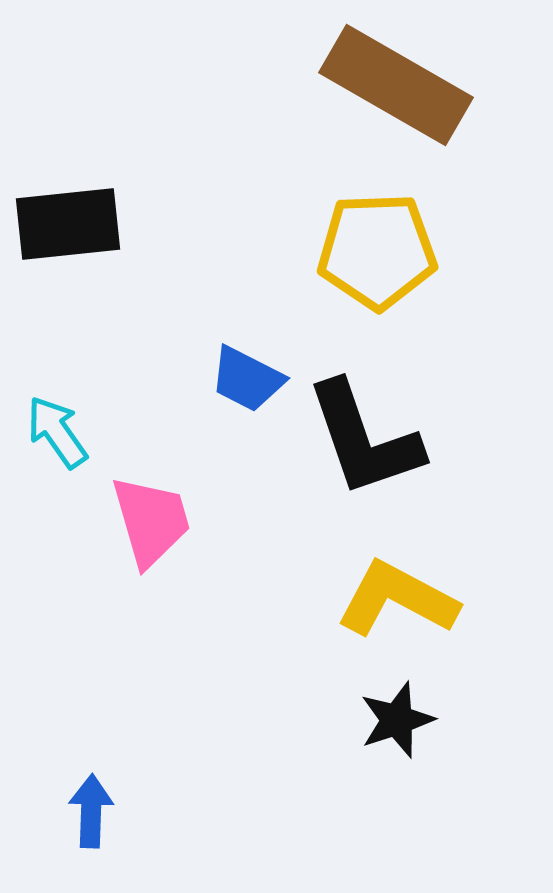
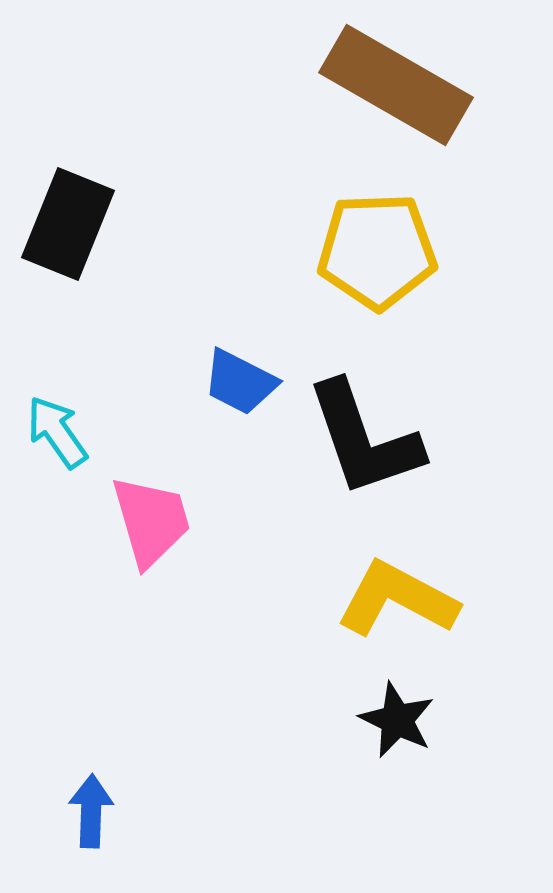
black rectangle: rotated 62 degrees counterclockwise
blue trapezoid: moved 7 px left, 3 px down
black star: rotated 28 degrees counterclockwise
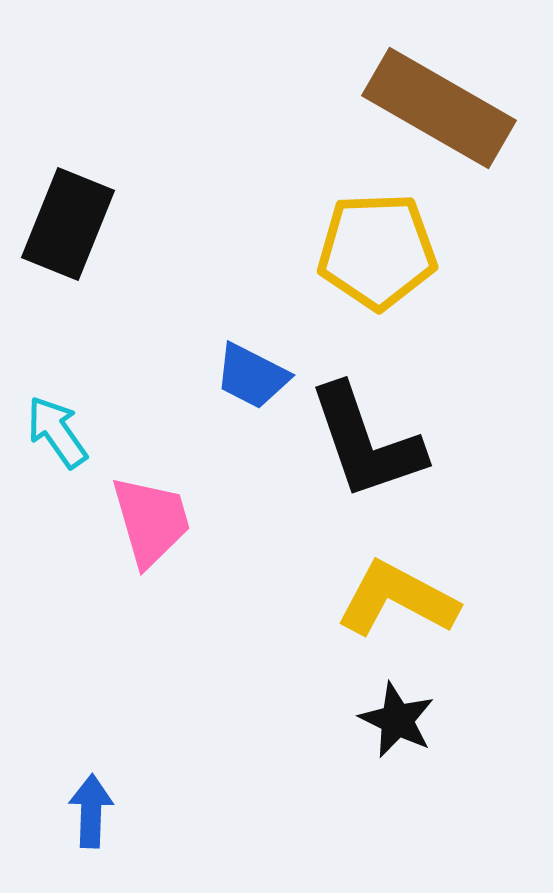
brown rectangle: moved 43 px right, 23 px down
blue trapezoid: moved 12 px right, 6 px up
black L-shape: moved 2 px right, 3 px down
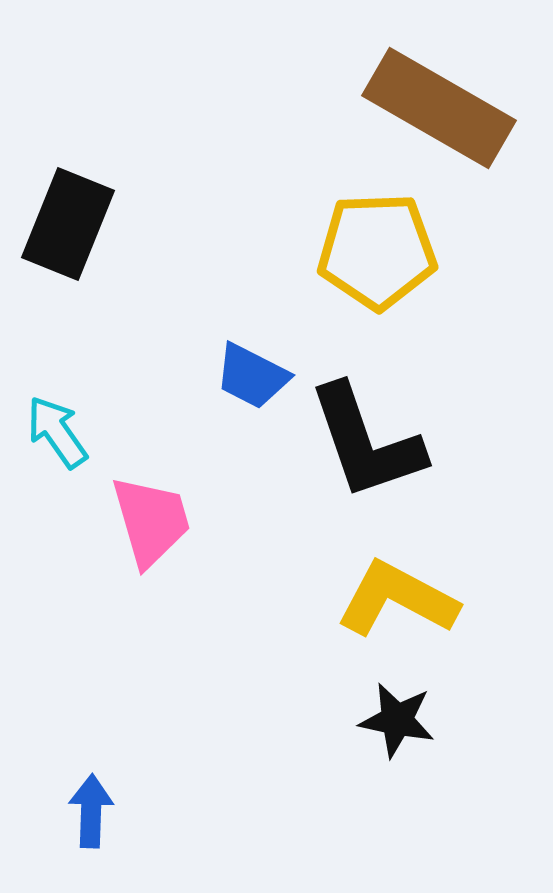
black star: rotated 14 degrees counterclockwise
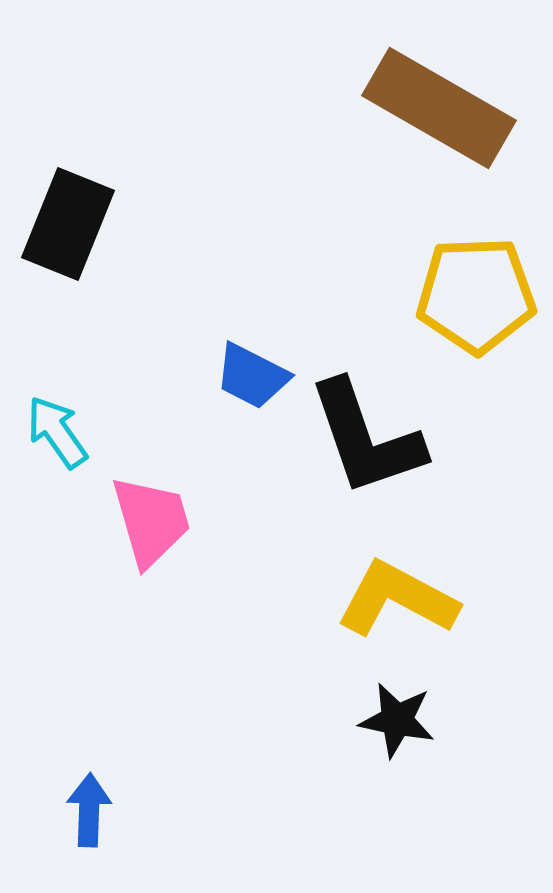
yellow pentagon: moved 99 px right, 44 px down
black L-shape: moved 4 px up
blue arrow: moved 2 px left, 1 px up
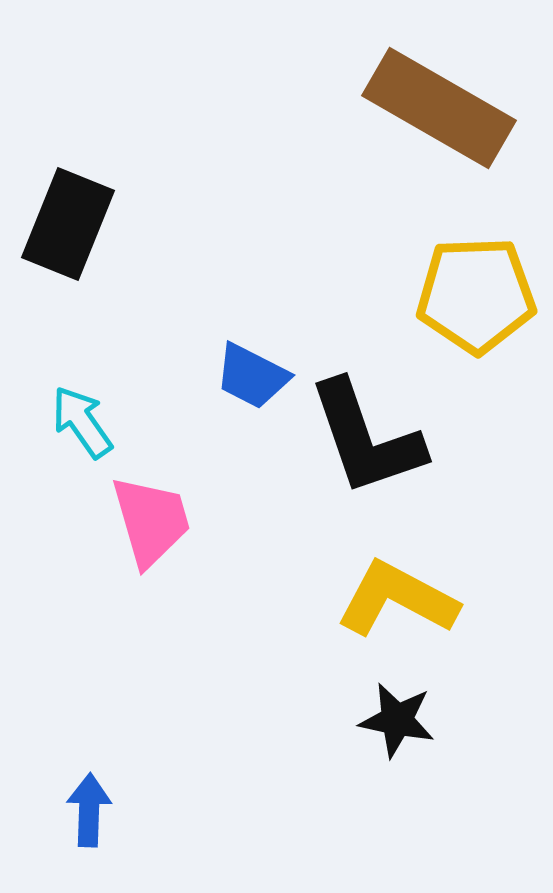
cyan arrow: moved 25 px right, 10 px up
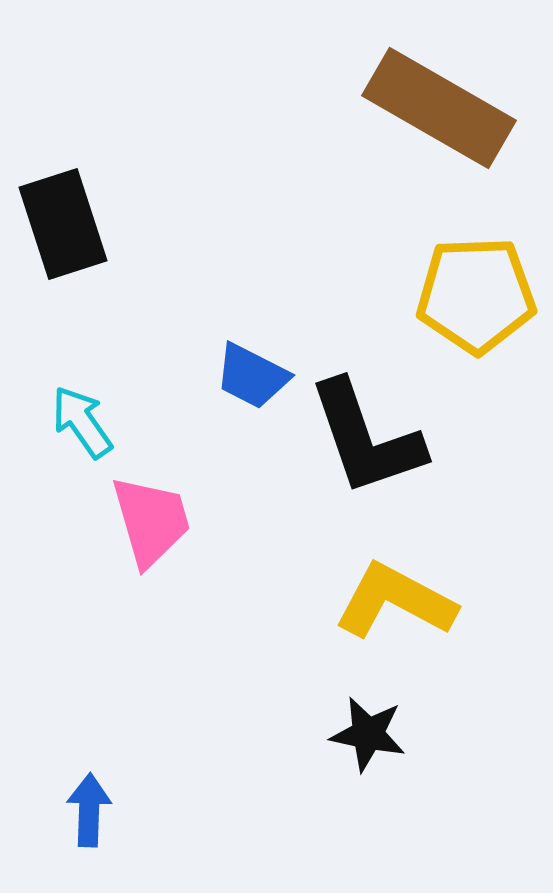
black rectangle: moved 5 px left; rotated 40 degrees counterclockwise
yellow L-shape: moved 2 px left, 2 px down
black star: moved 29 px left, 14 px down
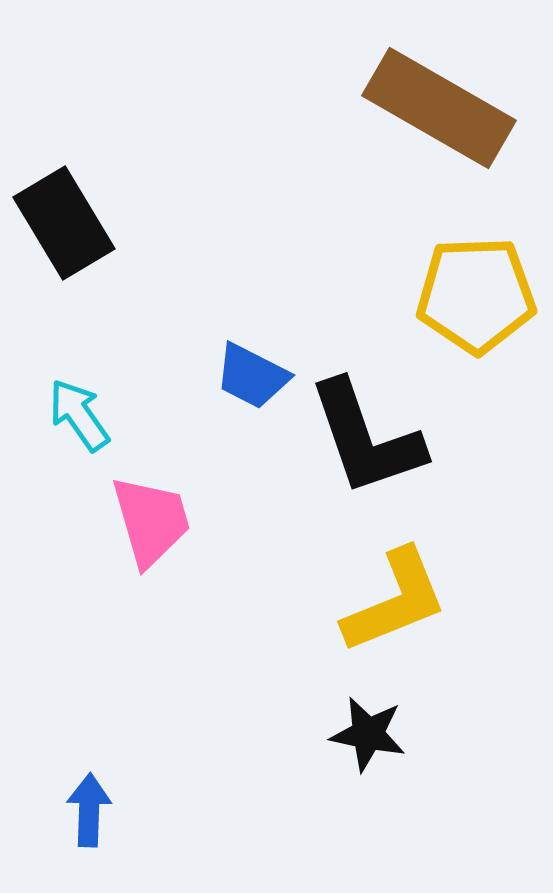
black rectangle: moved 1 px right, 1 px up; rotated 13 degrees counterclockwise
cyan arrow: moved 3 px left, 7 px up
yellow L-shape: rotated 130 degrees clockwise
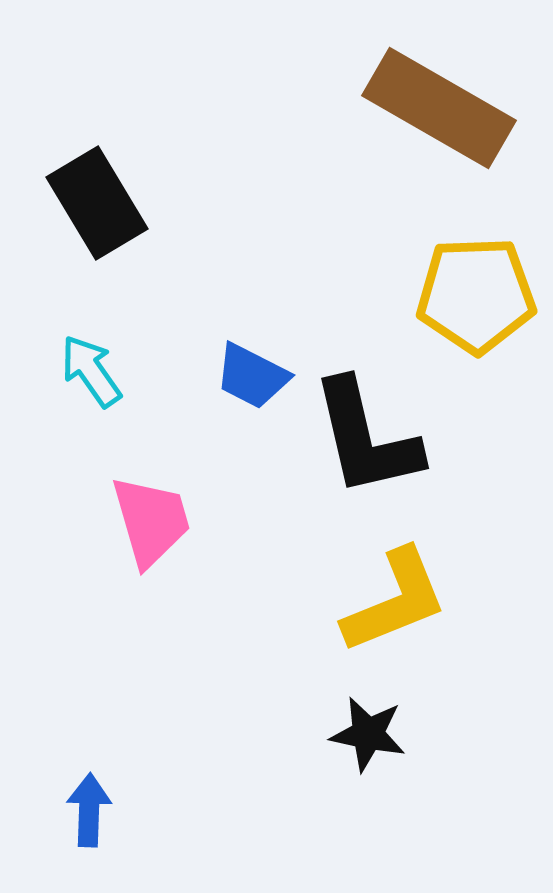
black rectangle: moved 33 px right, 20 px up
cyan arrow: moved 12 px right, 44 px up
black L-shape: rotated 6 degrees clockwise
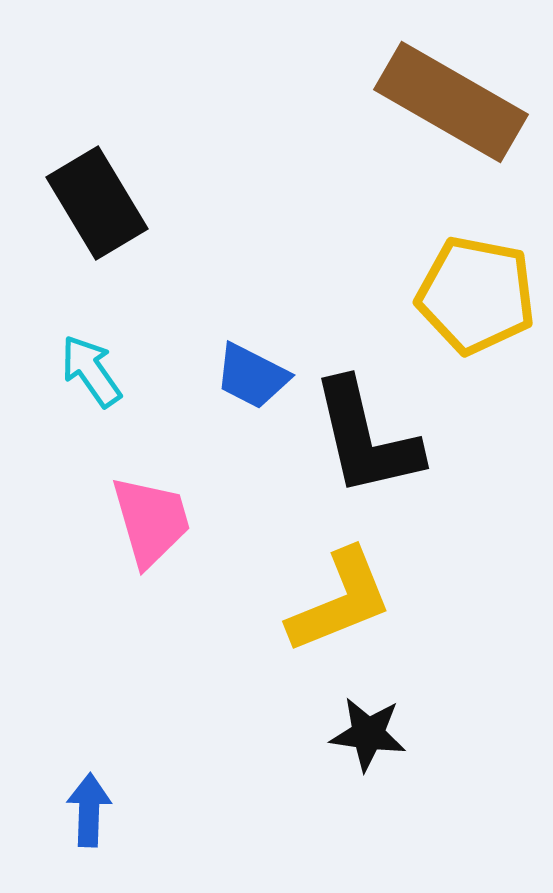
brown rectangle: moved 12 px right, 6 px up
yellow pentagon: rotated 13 degrees clockwise
yellow L-shape: moved 55 px left
black star: rotated 4 degrees counterclockwise
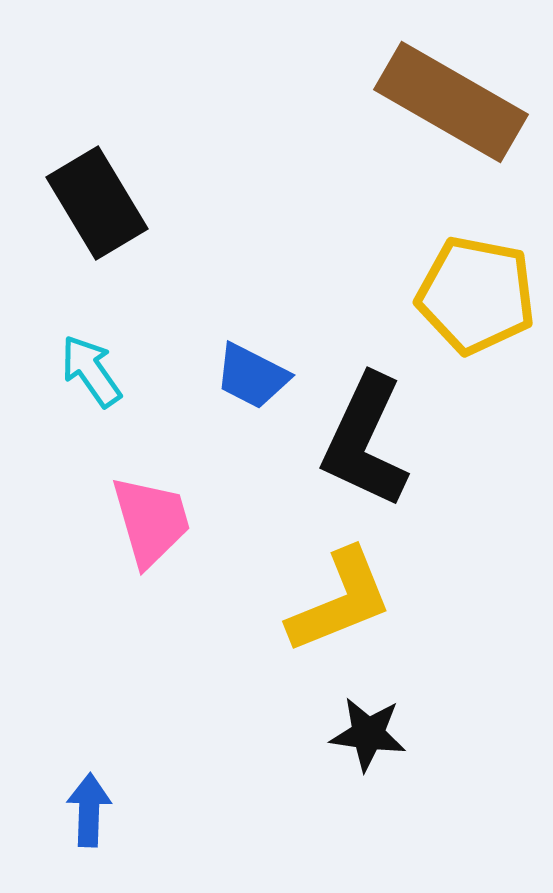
black L-shape: moved 1 px left, 3 px down; rotated 38 degrees clockwise
